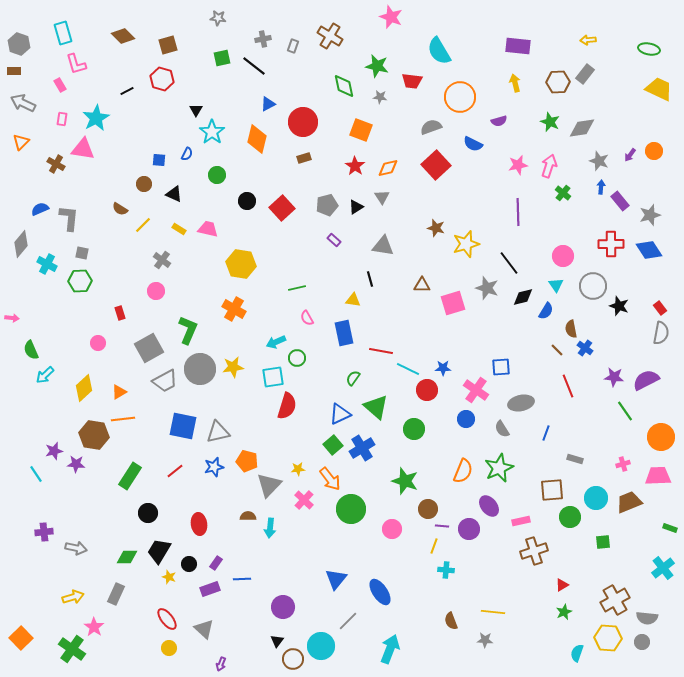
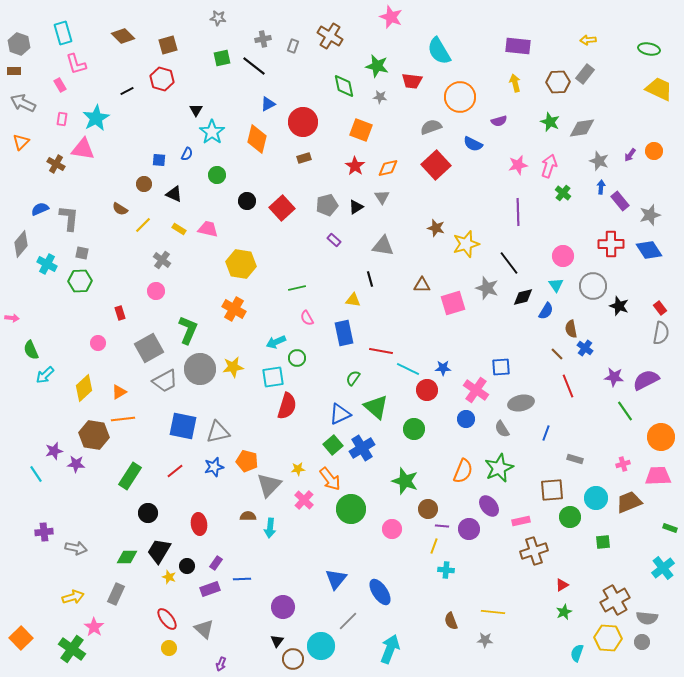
brown line at (557, 350): moved 4 px down
black circle at (189, 564): moved 2 px left, 2 px down
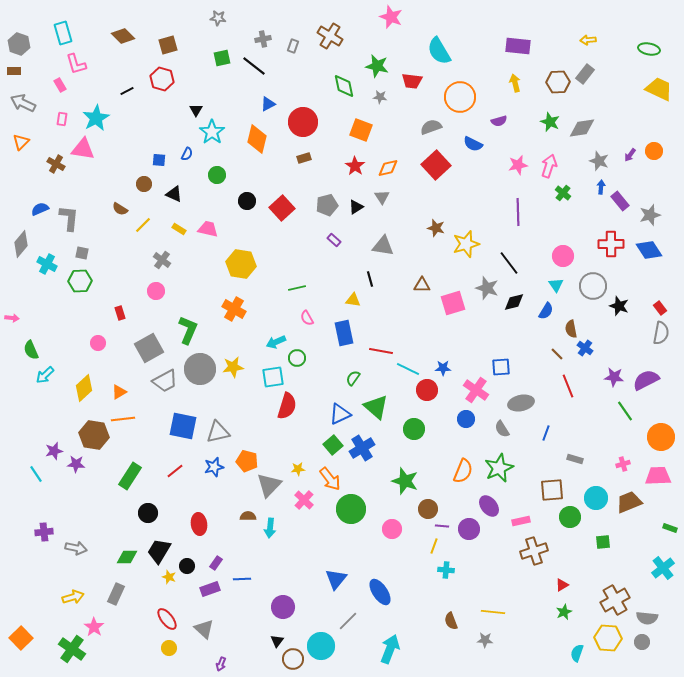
black diamond at (523, 297): moved 9 px left, 5 px down
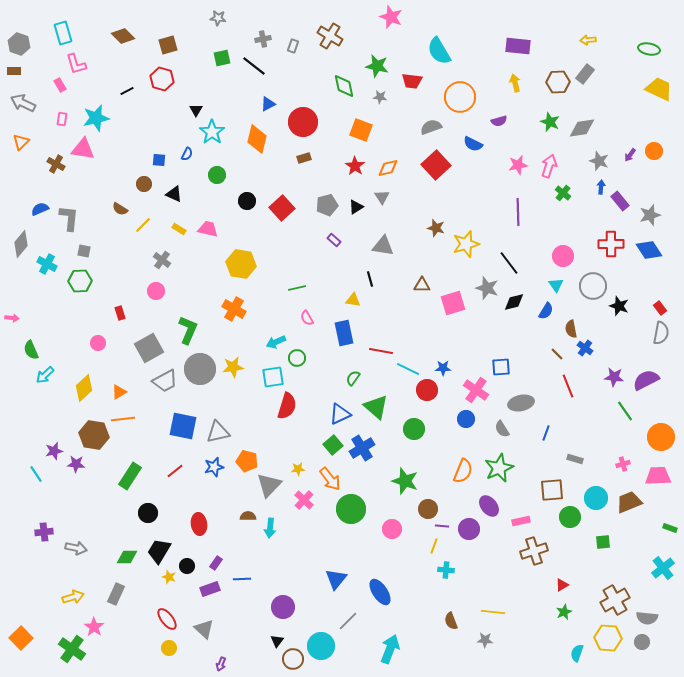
cyan star at (96, 118): rotated 16 degrees clockwise
gray square at (82, 253): moved 2 px right, 2 px up
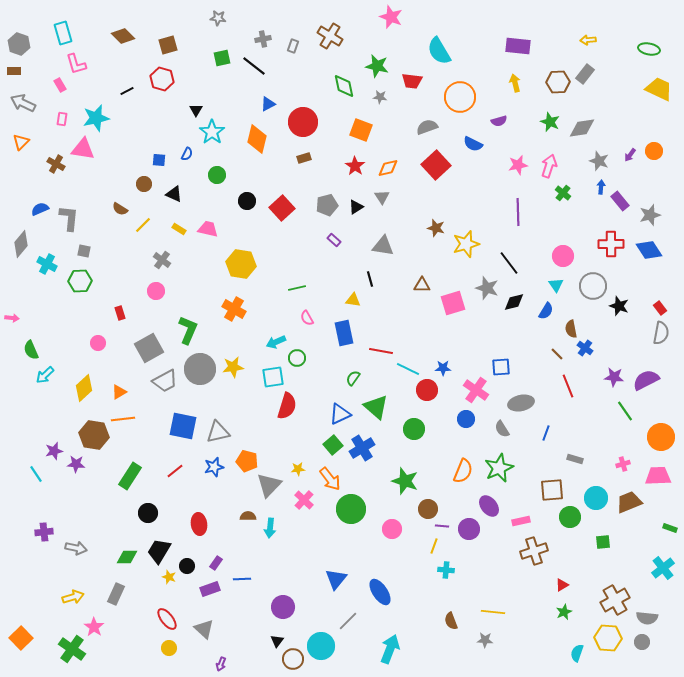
gray semicircle at (431, 127): moved 4 px left
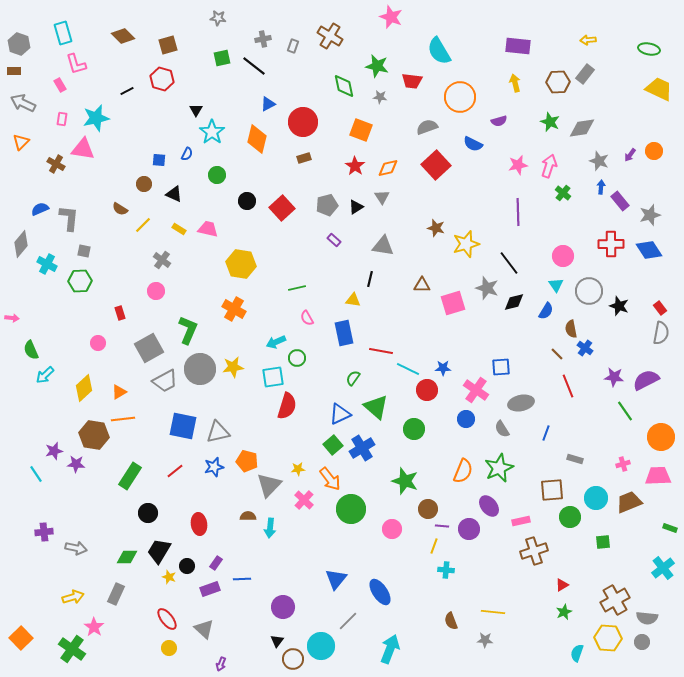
black line at (370, 279): rotated 28 degrees clockwise
gray circle at (593, 286): moved 4 px left, 5 px down
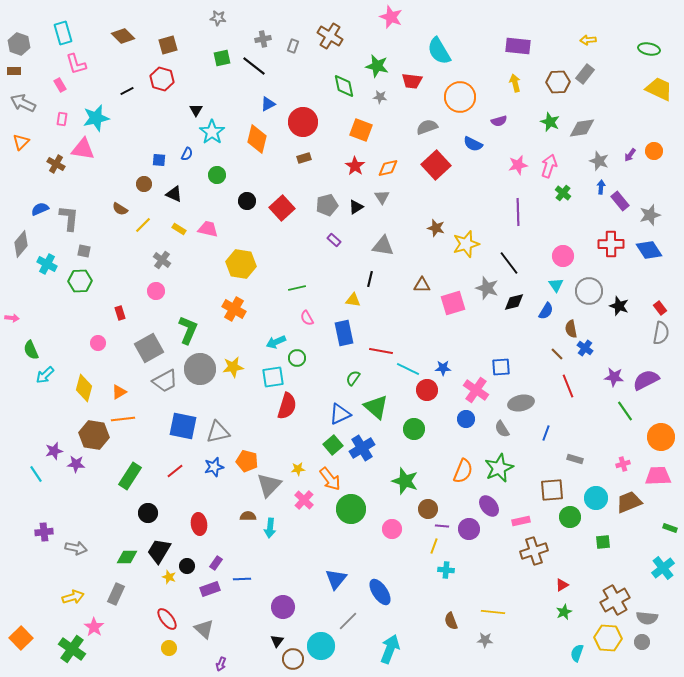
yellow diamond at (84, 388): rotated 32 degrees counterclockwise
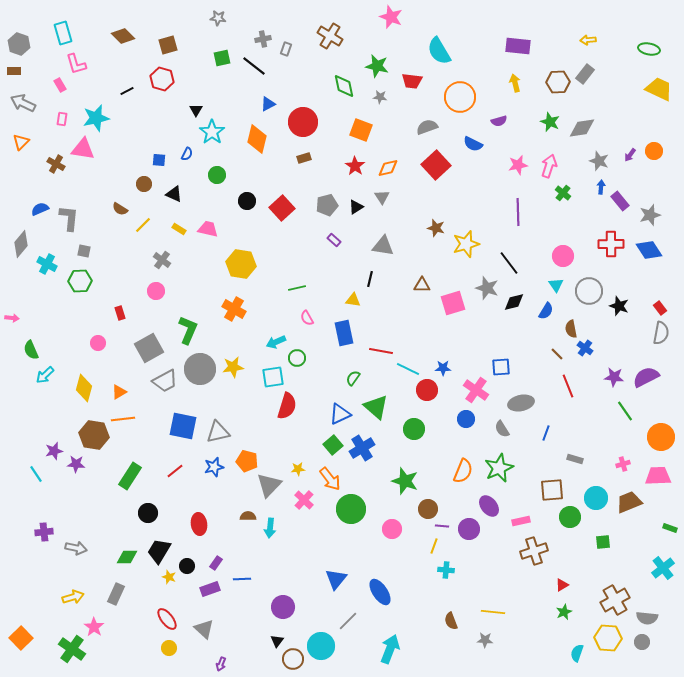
gray rectangle at (293, 46): moved 7 px left, 3 px down
purple semicircle at (646, 380): moved 3 px up
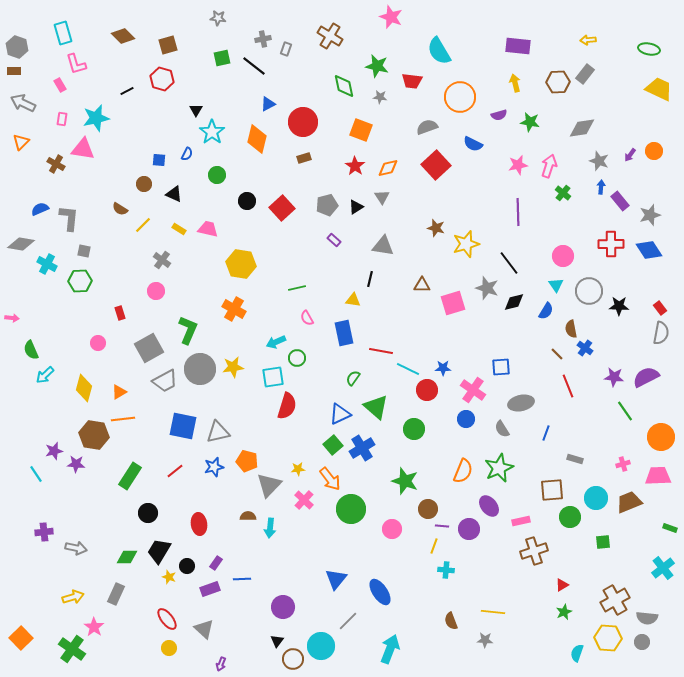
gray hexagon at (19, 44): moved 2 px left, 3 px down
purple semicircle at (499, 121): moved 6 px up
green star at (550, 122): moved 20 px left; rotated 12 degrees counterclockwise
gray diamond at (21, 244): rotated 60 degrees clockwise
black star at (619, 306): rotated 18 degrees counterclockwise
pink cross at (476, 390): moved 3 px left
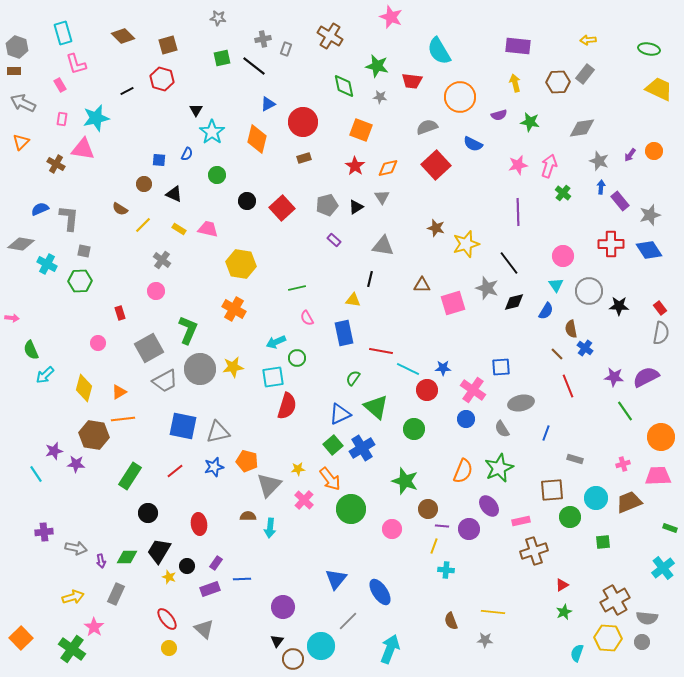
purple arrow at (221, 664): moved 120 px left, 103 px up; rotated 32 degrees counterclockwise
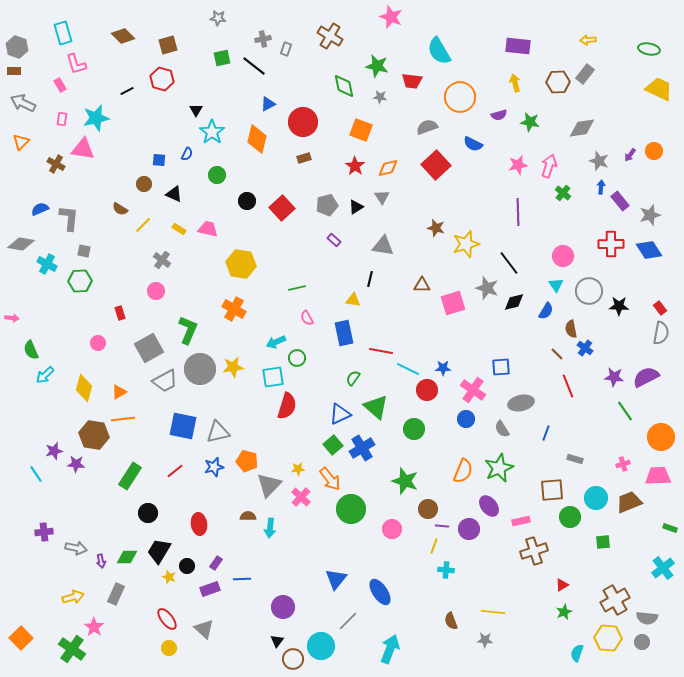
pink cross at (304, 500): moved 3 px left, 3 px up
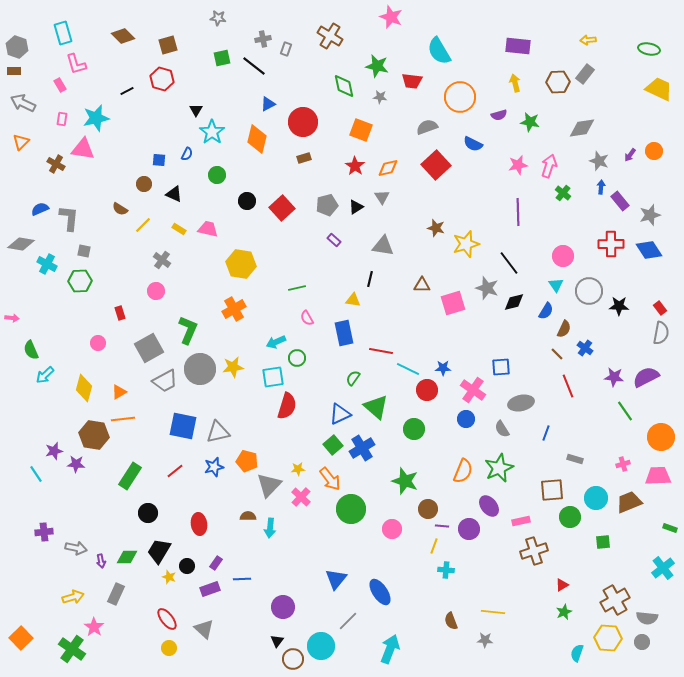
orange cross at (234, 309): rotated 30 degrees clockwise
brown semicircle at (571, 329): moved 7 px left; rotated 144 degrees counterclockwise
